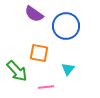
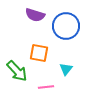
purple semicircle: moved 1 px right, 1 px down; rotated 18 degrees counterclockwise
cyan triangle: moved 2 px left
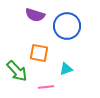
blue circle: moved 1 px right
cyan triangle: rotated 32 degrees clockwise
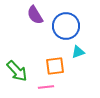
purple semicircle: rotated 42 degrees clockwise
blue circle: moved 1 px left
orange square: moved 16 px right, 13 px down; rotated 18 degrees counterclockwise
cyan triangle: moved 12 px right, 17 px up
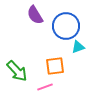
cyan triangle: moved 5 px up
pink line: moved 1 px left; rotated 14 degrees counterclockwise
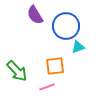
pink line: moved 2 px right
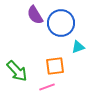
blue circle: moved 5 px left, 3 px up
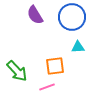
blue circle: moved 11 px right, 6 px up
cyan triangle: rotated 16 degrees clockwise
